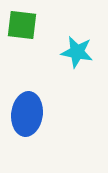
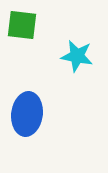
cyan star: moved 4 px down
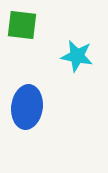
blue ellipse: moved 7 px up
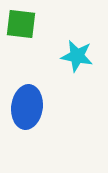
green square: moved 1 px left, 1 px up
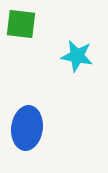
blue ellipse: moved 21 px down
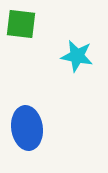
blue ellipse: rotated 15 degrees counterclockwise
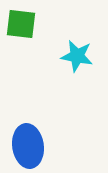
blue ellipse: moved 1 px right, 18 px down
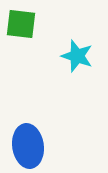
cyan star: rotated 8 degrees clockwise
